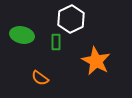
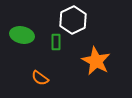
white hexagon: moved 2 px right, 1 px down
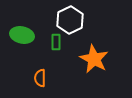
white hexagon: moved 3 px left
orange star: moved 2 px left, 2 px up
orange semicircle: rotated 54 degrees clockwise
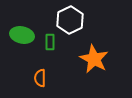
green rectangle: moved 6 px left
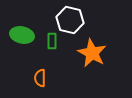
white hexagon: rotated 20 degrees counterclockwise
green rectangle: moved 2 px right, 1 px up
orange star: moved 2 px left, 6 px up
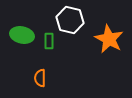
green rectangle: moved 3 px left
orange star: moved 17 px right, 14 px up
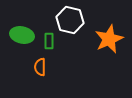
orange star: rotated 20 degrees clockwise
orange semicircle: moved 11 px up
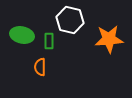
orange star: rotated 20 degrees clockwise
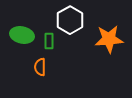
white hexagon: rotated 16 degrees clockwise
